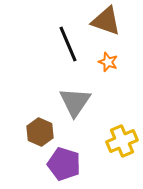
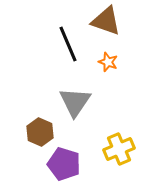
yellow cross: moved 3 px left, 8 px down
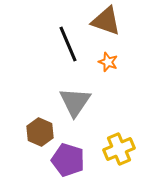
purple pentagon: moved 4 px right, 4 px up
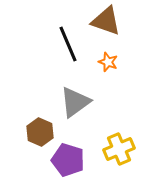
gray triangle: rotated 20 degrees clockwise
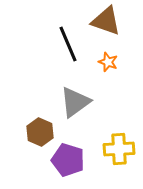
yellow cross: rotated 20 degrees clockwise
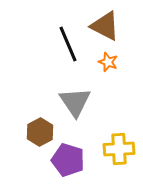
brown triangle: moved 1 px left, 5 px down; rotated 8 degrees clockwise
gray triangle: rotated 28 degrees counterclockwise
brown hexagon: rotated 8 degrees clockwise
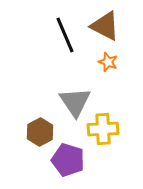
black line: moved 3 px left, 9 px up
yellow cross: moved 16 px left, 20 px up
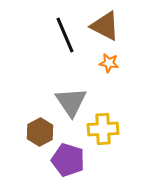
orange star: moved 1 px right, 1 px down; rotated 12 degrees counterclockwise
gray triangle: moved 4 px left
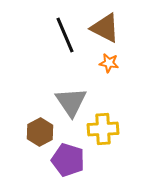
brown triangle: moved 2 px down
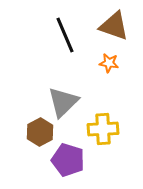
brown triangle: moved 9 px right, 2 px up; rotated 8 degrees counterclockwise
gray triangle: moved 8 px left; rotated 20 degrees clockwise
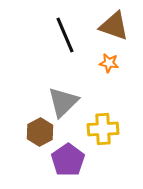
purple pentagon: rotated 20 degrees clockwise
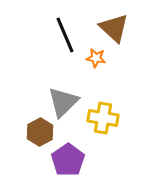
brown triangle: moved 2 px down; rotated 24 degrees clockwise
orange star: moved 13 px left, 5 px up
yellow cross: moved 11 px up; rotated 12 degrees clockwise
